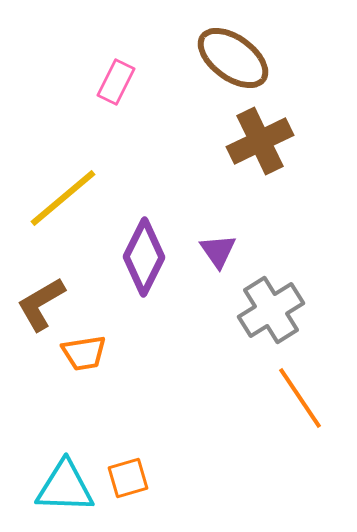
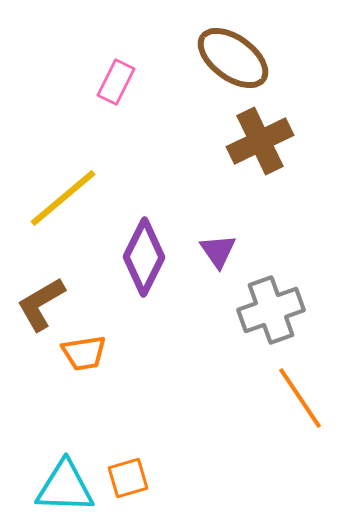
gray cross: rotated 12 degrees clockwise
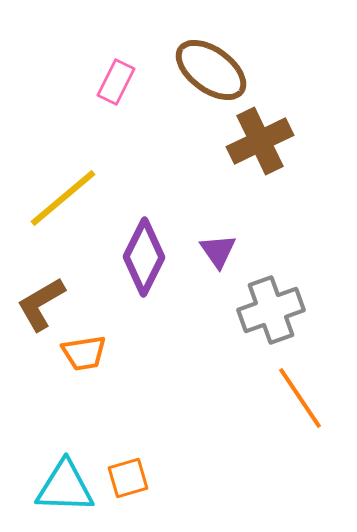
brown ellipse: moved 22 px left, 12 px down
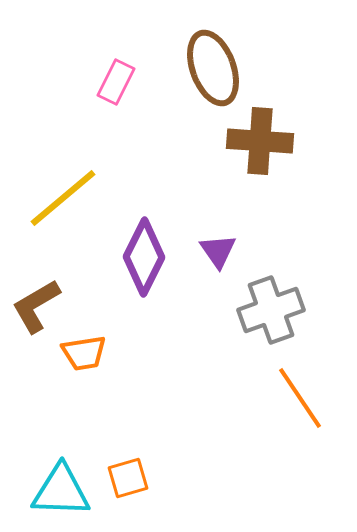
brown ellipse: moved 2 px right, 2 px up; rotated 34 degrees clockwise
brown cross: rotated 30 degrees clockwise
brown L-shape: moved 5 px left, 2 px down
cyan triangle: moved 4 px left, 4 px down
